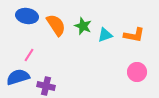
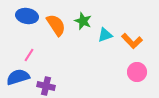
green star: moved 5 px up
orange L-shape: moved 2 px left, 6 px down; rotated 35 degrees clockwise
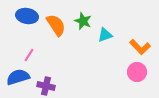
orange L-shape: moved 8 px right, 6 px down
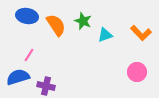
orange L-shape: moved 1 px right, 14 px up
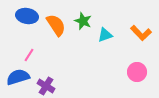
purple cross: rotated 18 degrees clockwise
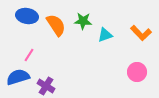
green star: rotated 18 degrees counterclockwise
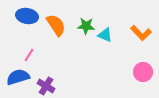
green star: moved 3 px right, 5 px down
cyan triangle: rotated 42 degrees clockwise
pink circle: moved 6 px right
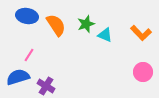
green star: moved 2 px up; rotated 24 degrees counterclockwise
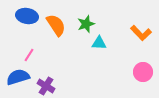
cyan triangle: moved 6 px left, 8 px down; rotated 21 degrees counterclockwise
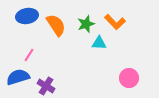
blue ellipse: rotated 20 degrees counterclockwise
orange L-shape: moved 26 px left, 11 px up
pink circle: moved 14 px left, 6 px down
